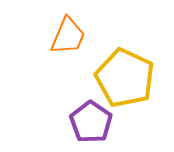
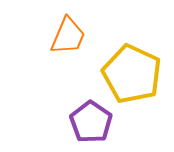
yellow pentagon: moved 7 px right, 4 px up
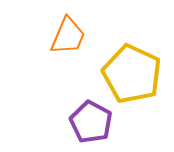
purple pentagon: rotated 6 degrees counterclockwise
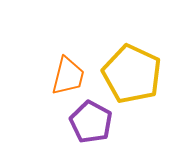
orange trapezoid: moved 40 px down; rotated 9 degrees counterclockwise
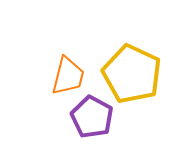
purple pentagon: moved 1 px right, 5 px up
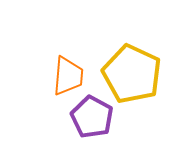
orange trapezoid: rotated 9 degrees counterclockwise
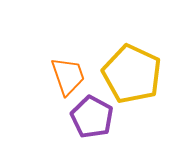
orange trapezoid: rotated 24 degrees counterclockwise
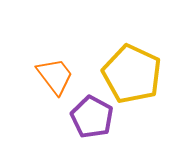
orange trapezoid: moved 13 px left; rotated 18 degrees counterclockwise
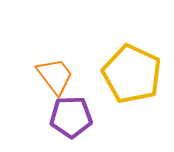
purple pentagon: moved 21 px left; rotated 30 degrees counterclockwise
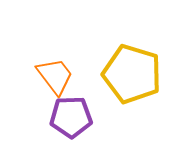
yellow pentagon: rotated 8 degrees counterclockwise
